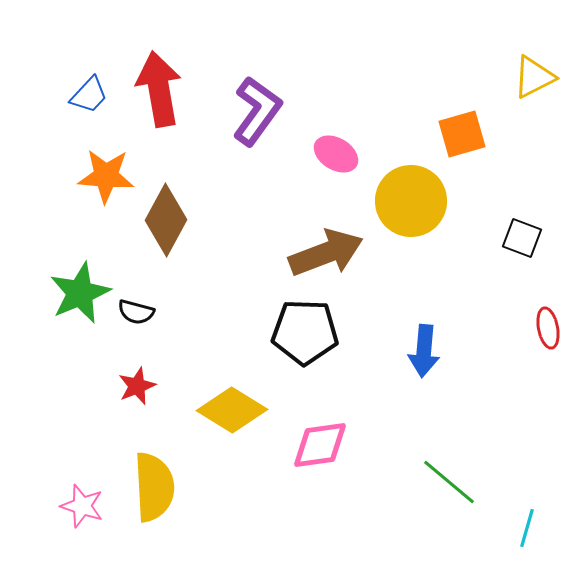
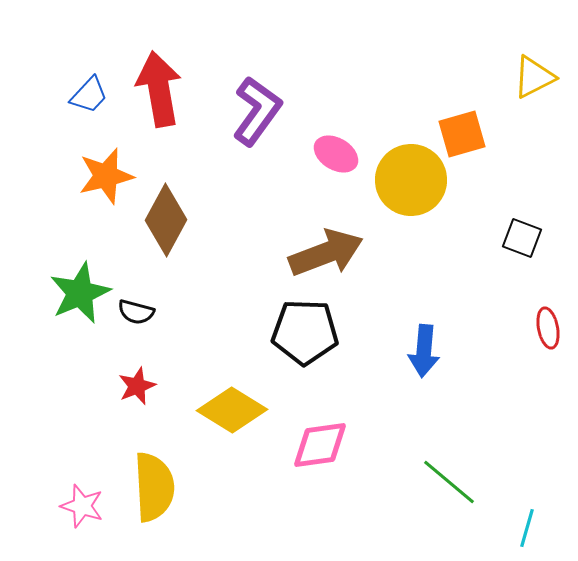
orange star: rotated 18 degrees counterclockwise
yellow circle: moved 21 px up
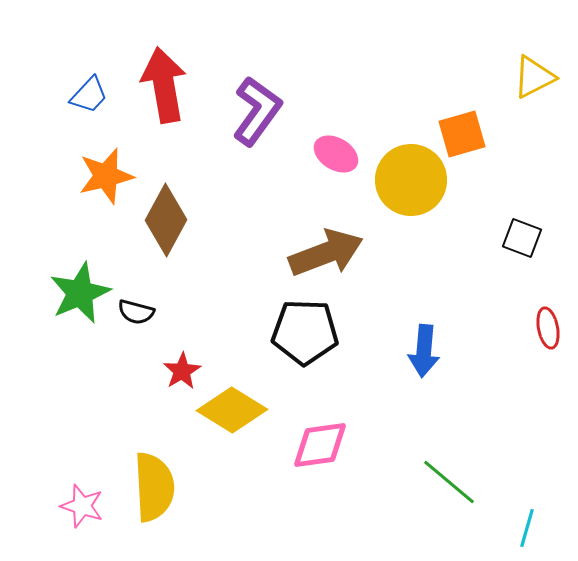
red arrow: moved 5 px right, 4 px up
red star: moved 45 px right, 15 px up; rotated 9 degrees counterclockwise
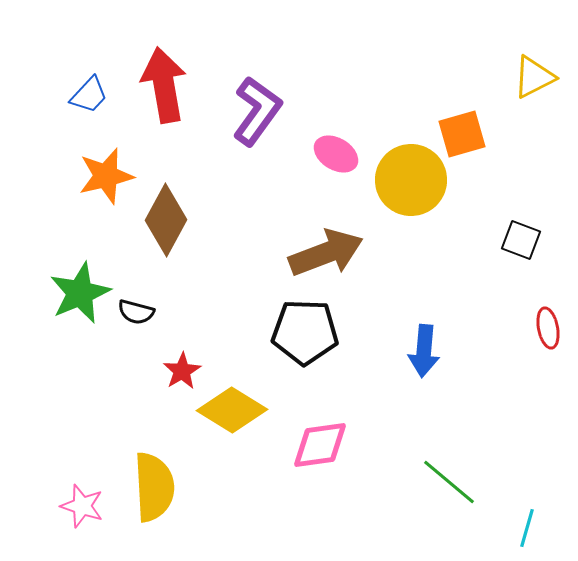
black square: moved 1 px left, 2 px down
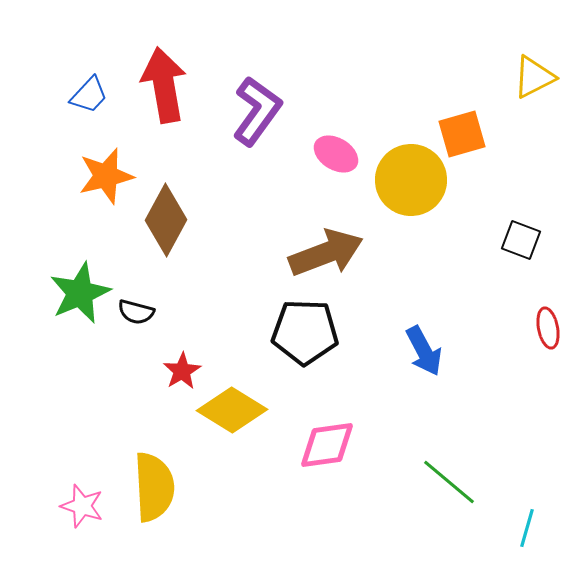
blue arrow: rotated 33 degrees counterclockwise
pink diamond: moved 7 px right
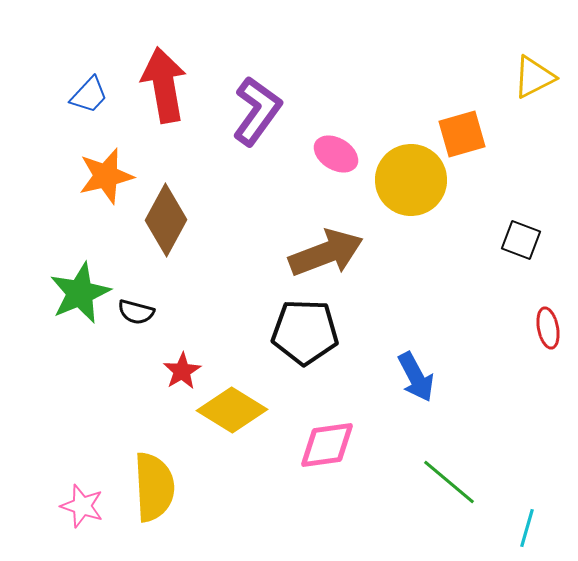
blue arrow: moved 8 px left, 26 px down
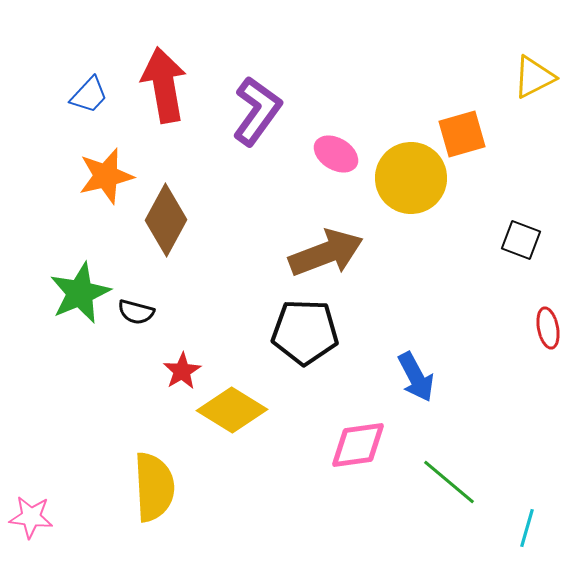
yellow circle: moved 2 px up
pink diamond: moved 31 px right
pink star: moved 51 px left, 11 px down; rotated 12 degrees counterclockwise
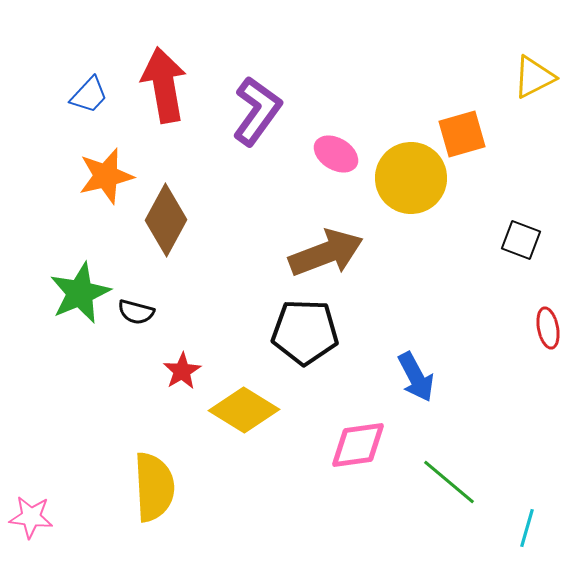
yellow diamond: moved 12 px right
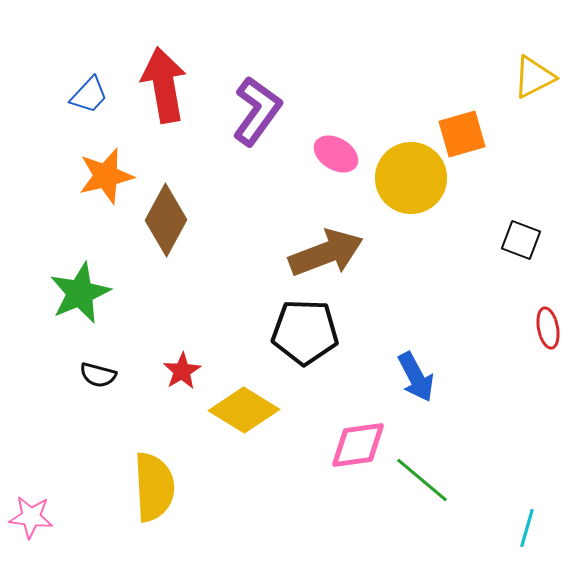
black semicircle: moved 38 px left, 63 px down
green line: moved 27 px left, 2 px up
